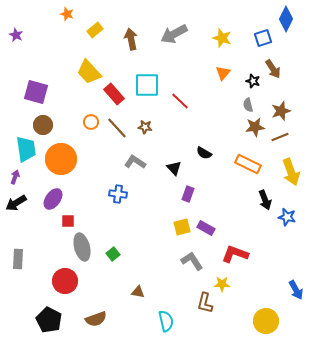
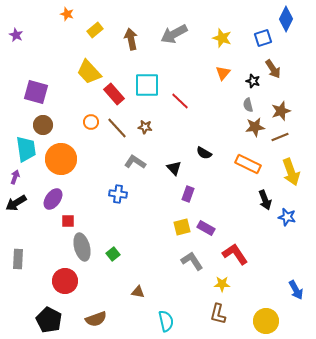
red L-shape at (235, 254): rotated 36 degrees clockwise
brown L-shape at (205, 303): moved 13 px right, 11 px down
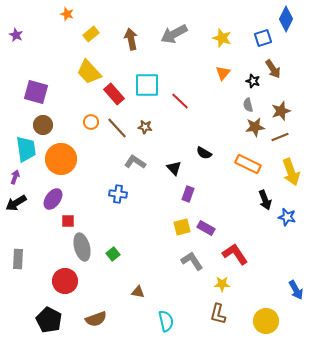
yellow rectangle at (95, 30): moved 4 px left, 4 px down
